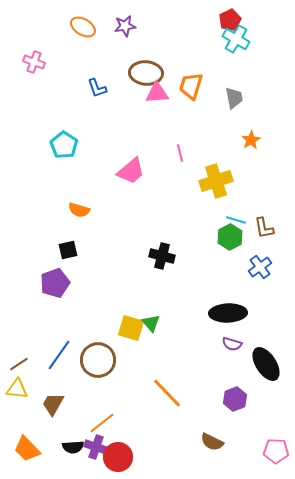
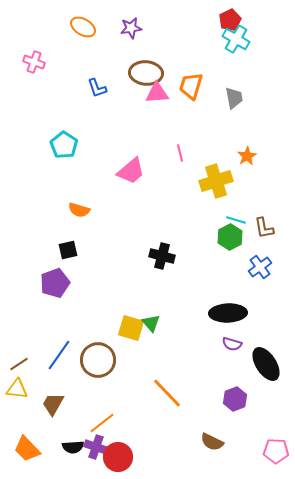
purple star at (125, 26): moved 6 px right, 2 px down
orange star at (251, 140): moved 4 px left, 16 px down
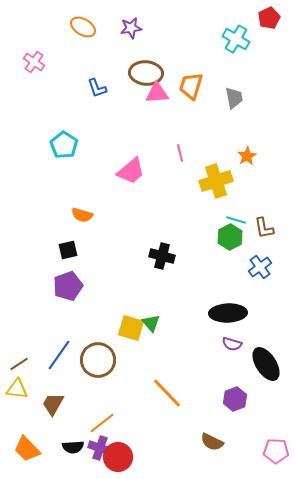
red pentagon at (230, 20): moved 39 px right, 2 px up
pink cross at (34, 62): rotated 15 degrees clockwise
orange semicircle at (79, 210): moved 3 px right, 5 px down
purple pentagon at (55, 283): moved 13 px right, 3 px down
purple cross at (96, 447): moved 4 px right, 1 px down
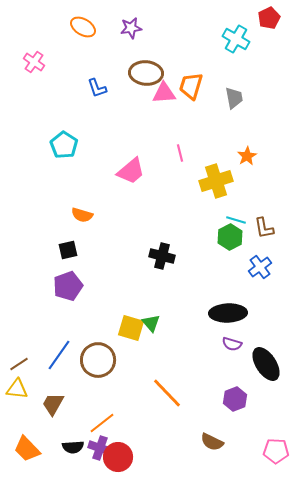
pink triangle at (157, 93): moved 7 px right
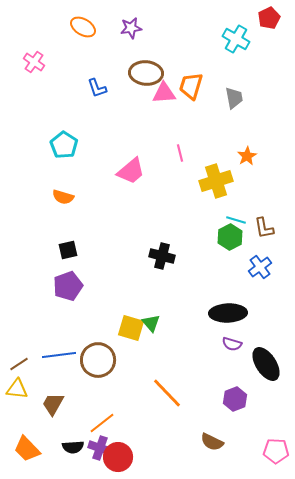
orange semicircle at (82, 215): moved 19 px left, 18 px up
blue line at (59, 355): rotated 48 degrees clockwise
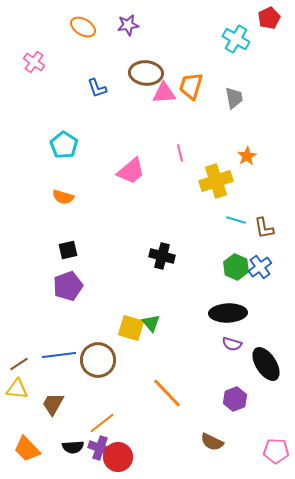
purple star at (131, 28): moved 3 px left, 3 px up
green hexagon at (230, 237): moved 6 px right, 30 px down; rotated 10 degrees counterclockwise
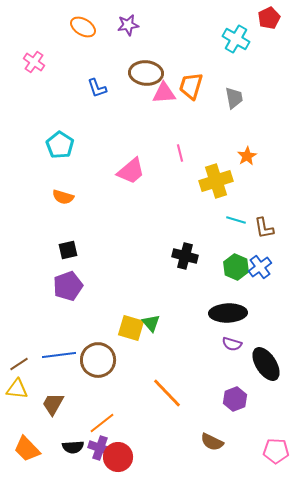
cyan pentagon at (64, 145): moved 4 px left
black cross at (162, 256): moved 23 px right
